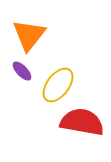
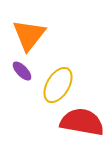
yellow ellipse: rotated 6 degrees counterclockwise
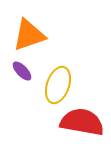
orange triangle: rotated 33 degrees clockwise
yellow ellipse: rotated 12 degrees counterclockwise
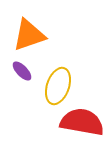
yellow ellipse: moved 1 px down
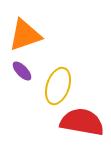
orange triangle: moved 4 px left
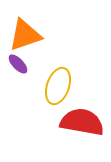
purple ellipse: moved 4 px left, 7 px up
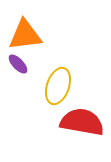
orange triangle: rotated 12 degrees clockwise
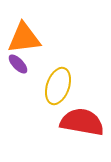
orange triangle: moved 1 px left, 3 px down
